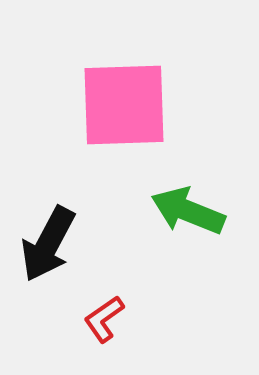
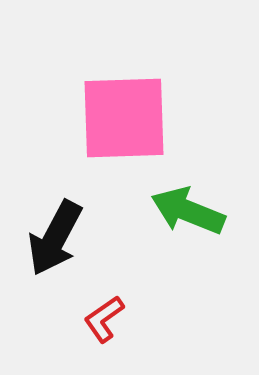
pink square: moved 13 px down
black arrow: moved 7 px right, 6 px up
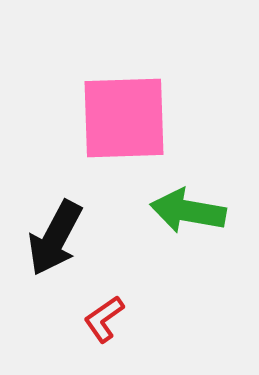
green arrow: rotated 12 degrees counterclockwise
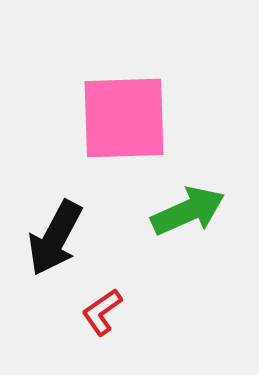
green arrow: rotated 146 degrees clockwise
red L-shape: moved 2 px left, 7 px up
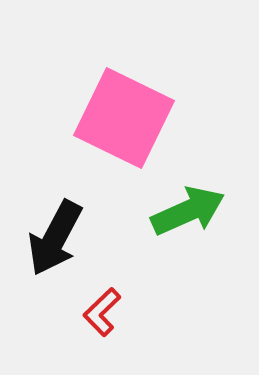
pink square: rotated 28 degrees clockwise
red L-shape: rotated 9 degrees counterclockwise
